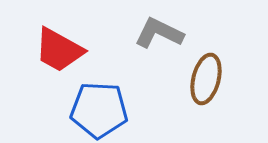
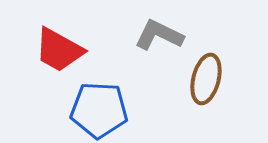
gray L-shape: moved 2 px down
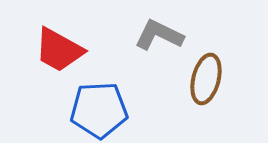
blue pentagon: rotated 6 degrees counterclockwise
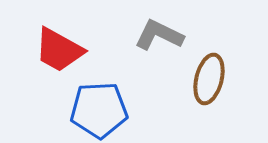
brown ellipse: moved 3 px right
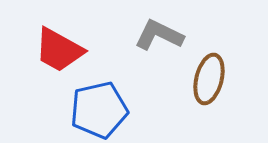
blue pentagon: rotated 10 degrees counterclockwise
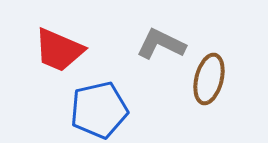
gray L-shape: moved 2 px right, 9 px down
red trapezoid: rotated 6 degrees counterclockwise
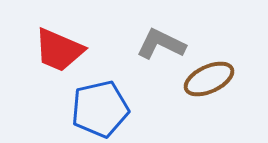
brown ellipse: rotated 51 degrees clockwise
blue pentagon: moved 1 px right, 1 px up
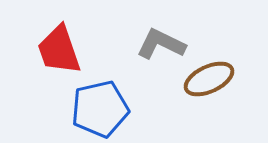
red trapezoid: rotated 48 degrees clockwise
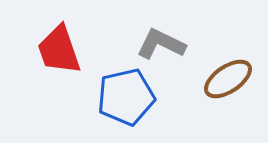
brown ellipse: moved 19 px right; rotated 9 degrees counterclockwise
blue pentagon: moved 26 px right, 12 px up
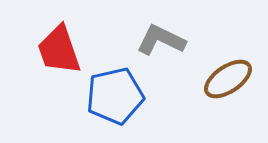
gray L-shape: moved 4 px up
blue pentagon: moved 11 px left, 1 px up
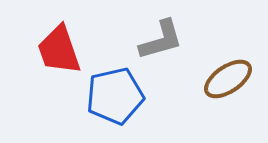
gray L-shape: rotated 138 degrees clockwise
